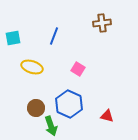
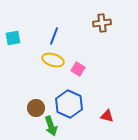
yellow ellipse: moved 21 px right, 7 px up
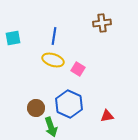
blue line: rotated 12 degrees counterclockwise
red triangle: rotated 24 degrees counterclockwise
green arrow: moved 1 px down
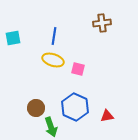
pink square: rotated 16 degrees counterclockwise
blue hexagon: moved 6 px right, 3 px down
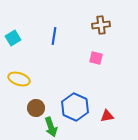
brown cross: moved 1 px left, 2 px down
cyan square: rotated 21 degrees counterclockwise
yellow ellipse: moved 34 px left, 19 px down
pink square: moved 18 px right, 11 px up
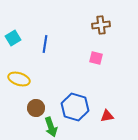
blue line: moved 9 px left, 8 px down
blue hexagon: rotated 8 degrees counterclockwise
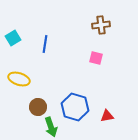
brown circle: moved 2 px right, 1 px up
